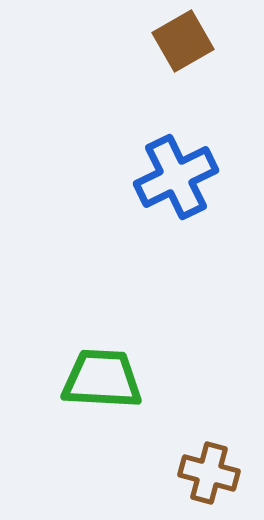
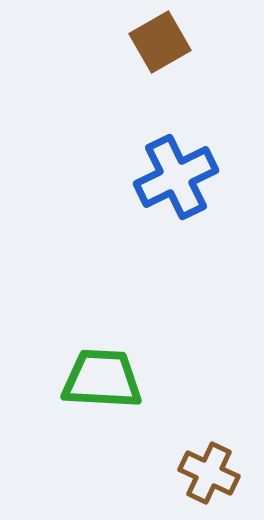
brown square: moved 23 px left, 1 px down
brown cross: rotated 10 degrees clockwise
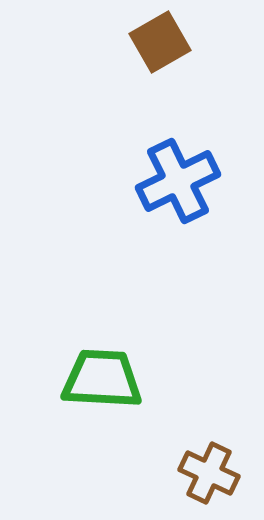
blue cross: moved 2 px right, 4 px down
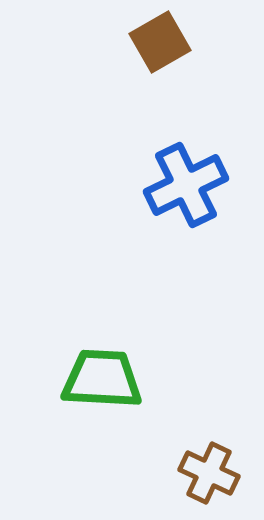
blue cross: moved 8 px right, 4 px down
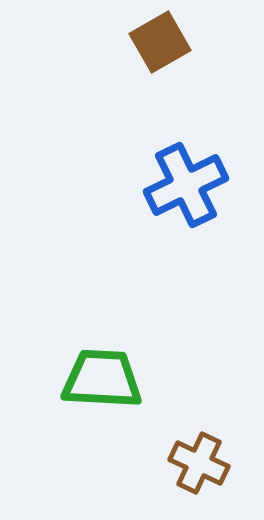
brown cross: moved 10 px left, 10 px up
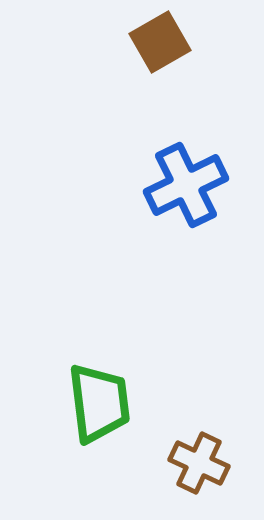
green trapezoid: moved 3 px left, 24 px down; rotated 80 degrees clockwise
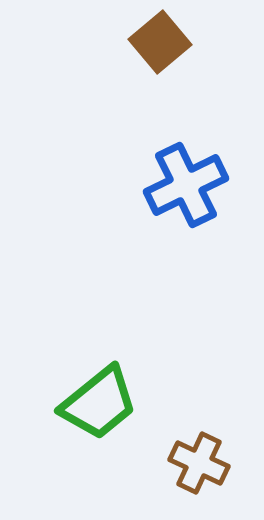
brown square: rotated 10 degrees counterclockwise
green trapezoid: rotated 58 degrees clockwise
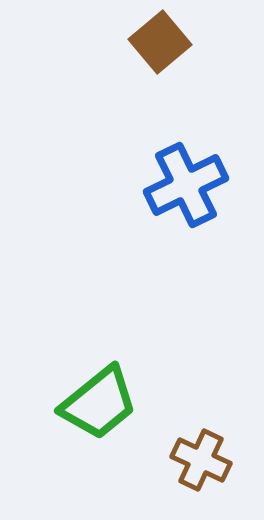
brown cross: moved 2 px right, 3 px up
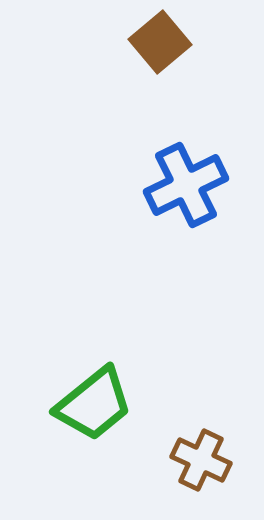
green trapezoid: moved 5 px left, 1 px down
